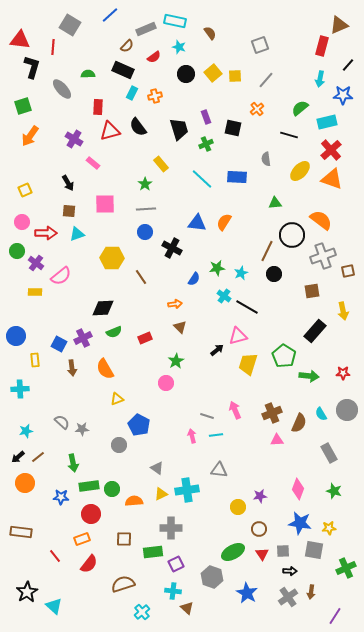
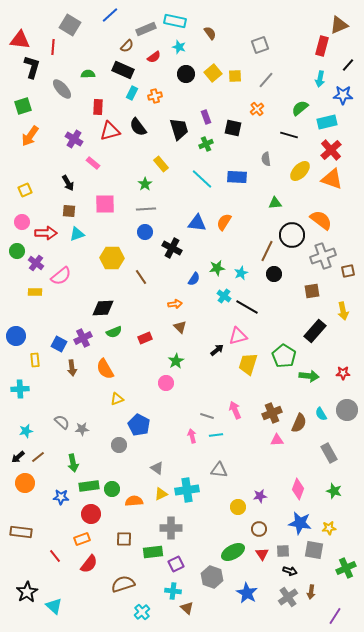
black arrow at (290, 571): rotated 16 degrees clockwise
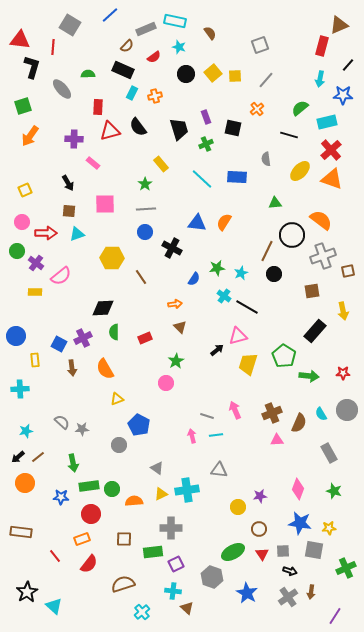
purple cross at (74, 139): rotated 30 degrees counterclockwise
green semicircle at (114, 332): rotated 112 degrees clockwise
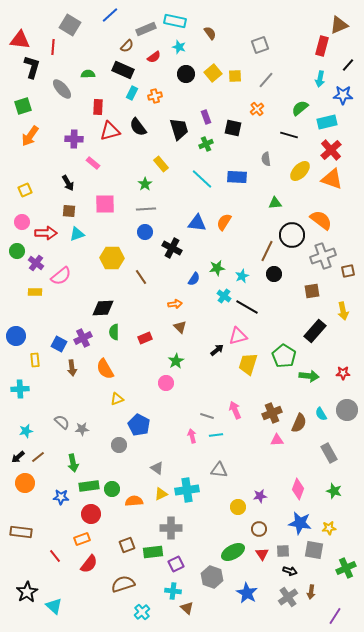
cyan star at (241, 273): moved 1 px right, 3 px down
brown square at (124, 539): moved 3 px right, 6 px down; rotated 21 degrees counterclockwise
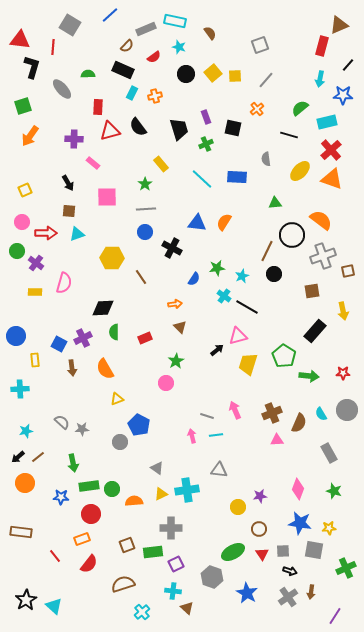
pink square at (105, 204): moved 2 px right, 7 px up
pink semicircle at (61, 276): moved 3 px right, 7 px down; rotated 35 degrees counterclockwise
gray circle at (119, 445): moved 1 px right, 3 px up
black star at (27, 592): moved 1 px left, 8 px down
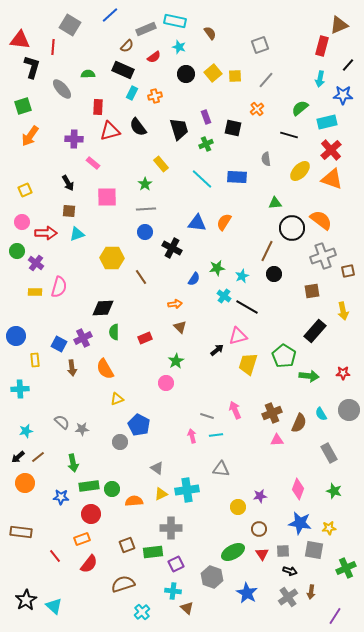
black circle at (292, 235): moved 7 px up
pink semicircle at (64, 283): moved 5 px left, 4 px down
gray circle at (347, 410): moved 2 px right
gray triangle at (219, 470): moved 2 px right, 1 px up
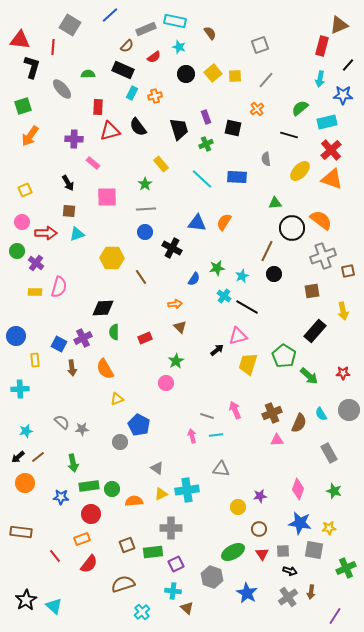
green arrow at (309, 376): rotated 36 degrees clockwise
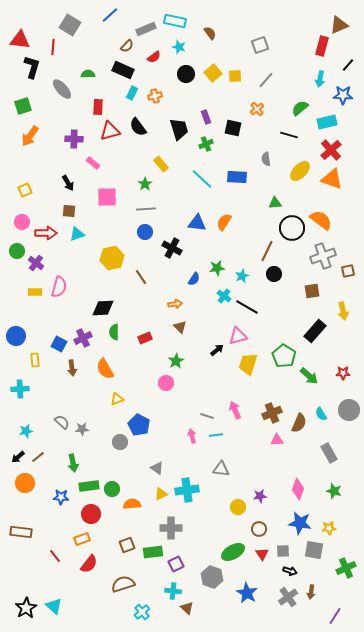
yellow hexagon at (112, 258): rotated 15 degrees counterclockwise
orange semicircle at (134, 501): moved 2 px left, 3 px down
black star at (26, 600): moved 8 px down
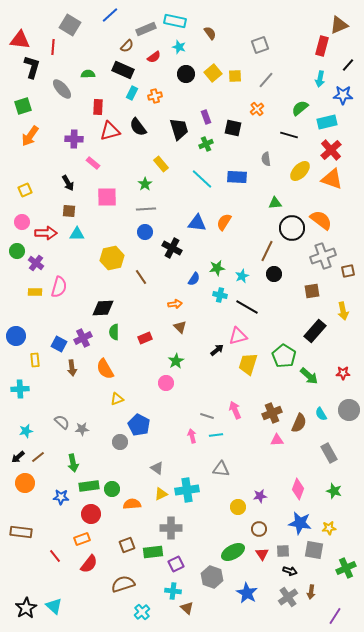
cyan triangle at (77, 234): rotated 21 degrees clockwise
cyan cross at (224, 296): moved 4 px left, 1 px up; rotated 24 degrees counterclockwise
